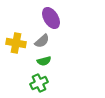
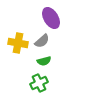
yellow cross: moved 2 px right
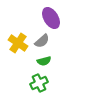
yellow cross: rotated 24 degrees clockwise
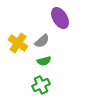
purple ellipse: moved 9 px right
green cross: moved 2 px right, 2 px down
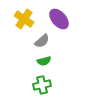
purple ellipse: moved 1 px left, 1 px down; rotated 10 degrees counterclockwise
yellow cross: moved 6 px right, 24 px up
green cross: moved 1 px right; rotated 12 degrees clockwise
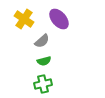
green cross: moved 1 px right, 1 px up
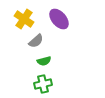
gray semicircle: moved 6 px left
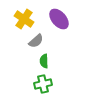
green semicircle: rotated 104 degrees clockwise
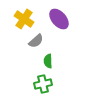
green semicircle: moved 4 px right
